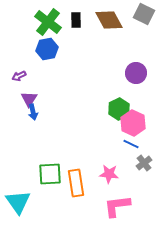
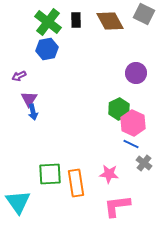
brown diamond: moved 1 px right, 1 px down
gray cross: rotated 14 degrees counterclockwise
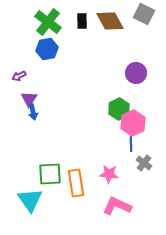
black rectangle: moved 6 px right, 1 px down
pink hexagon: rotated 10 degrees clockwise
blue line: rotated 63 degrees clockwise
cyan triangle: moved 12 px right, 2 px up
pink L-shape: rotated 32 degrees clockwise
